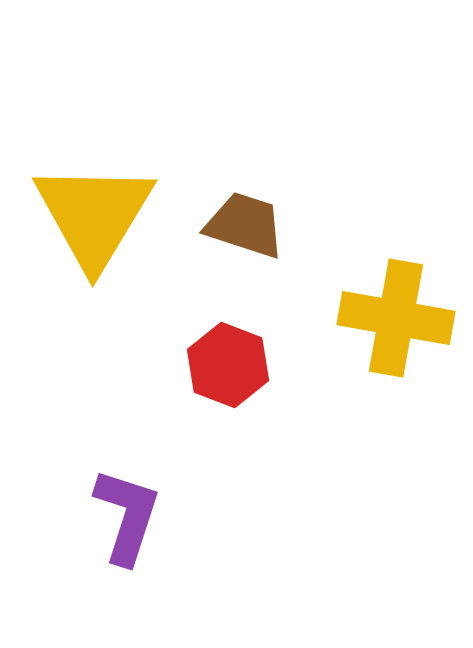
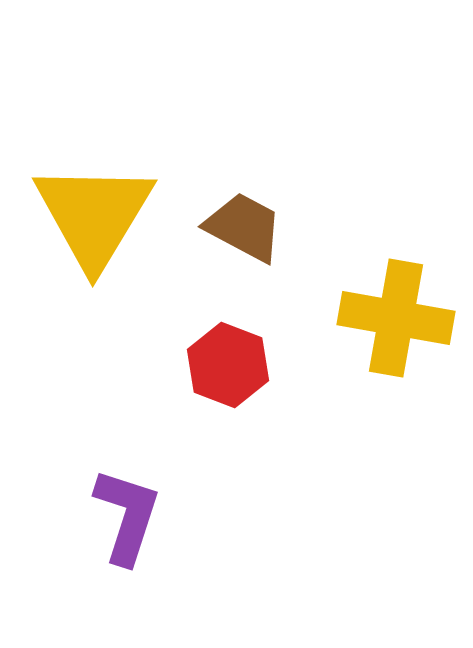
brown trapezoid: moved 1 px left, 2 px down; rotated 10 degrees clockwise
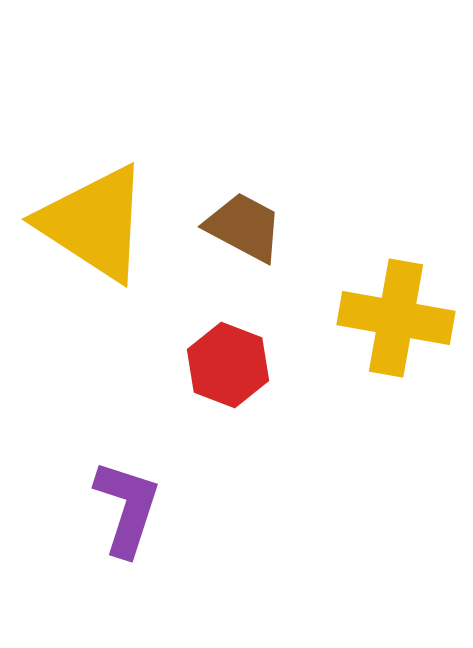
yellow triangle: moved 8 px down; rotated 28 degrees counterclockwise
purple L-shape: moved 8 px up
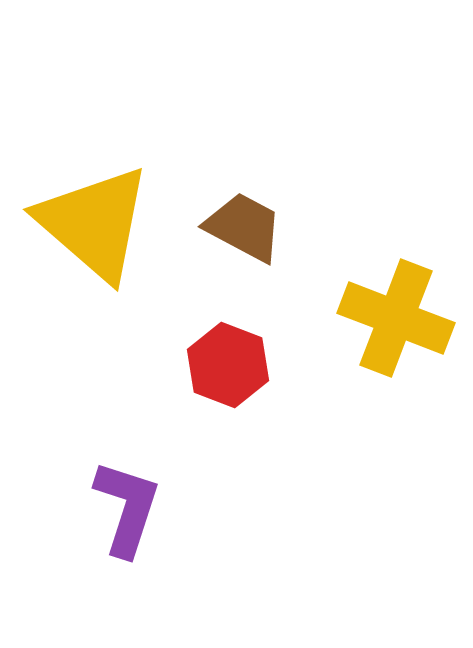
yellow triangle: rotated 8 degrees clockwise
yellow cross: rotated 11 degrees clockwise
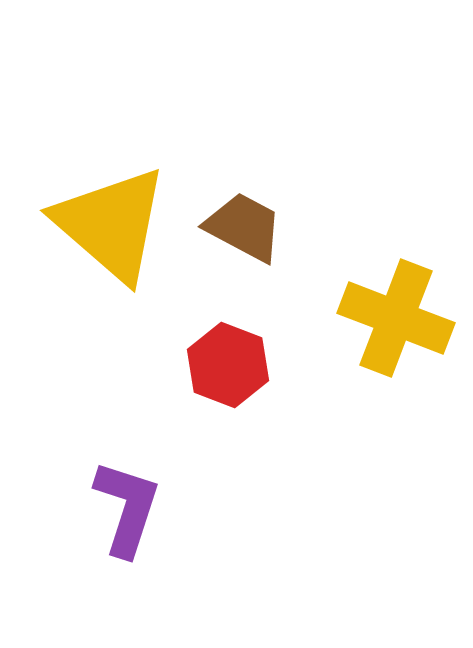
yellow triangle: moved 17 px right, 1 px down
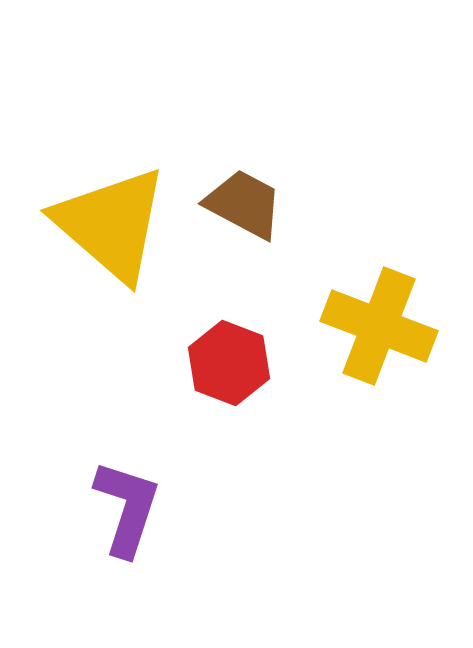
brown trapezoid: moved 23 px up
yellow cross: moved 17 px left, 8 px down
red hexagon: moved 1 px right, 2 px up
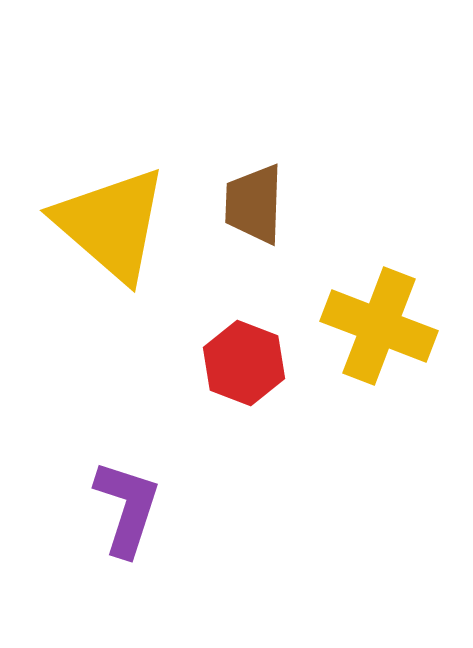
brown trapezoid: moved 10 px right; rotated 116 degrees counterclockwise
red hexagon: moved 15 px right
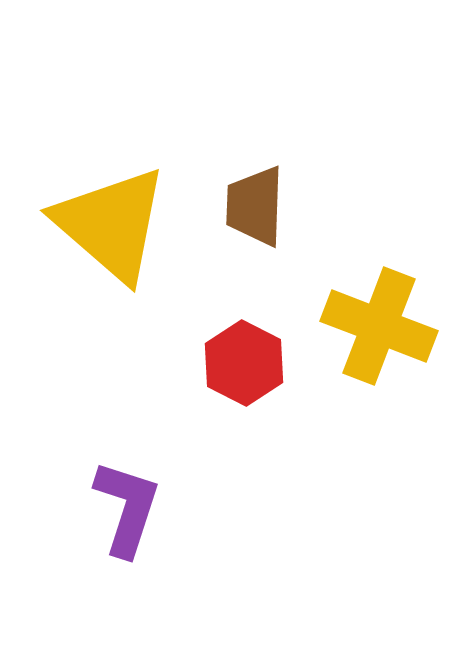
brown trapezoid: moved 1 px right, 2 px down
red hexagon: rotated 6 degrees clockwise
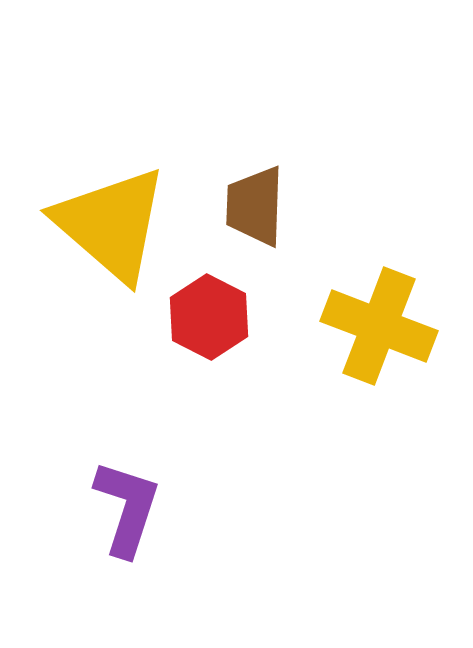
red hexagon: moved 35 px left, 46 px up
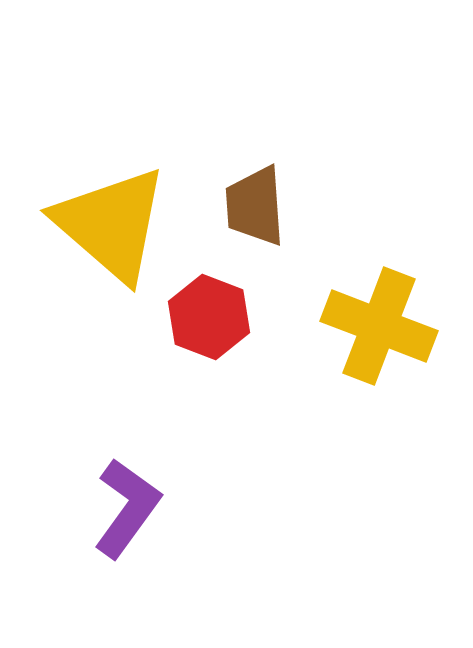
brown trapezoid: rotated 6 degrees counterclockwise
red hexagon: rotated 6 degrees counterclockwise
purple L-shape: rotated 18 degrees clockwise
